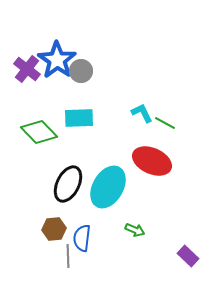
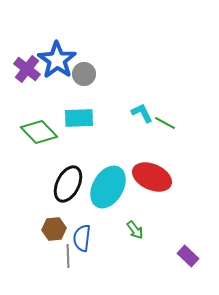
gray circle: moved 3 px right, 3 px down
red ellipse: moved 16 px down
green arrow: rotated 30 degrees clockwise
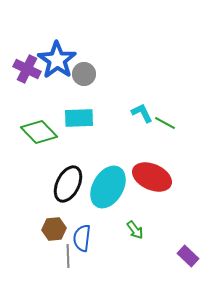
purple cross: rotated 12 degrees counterclockwise
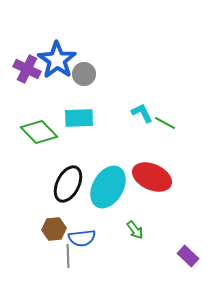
blue semicircle: rotated 104 degrees counterclockwise
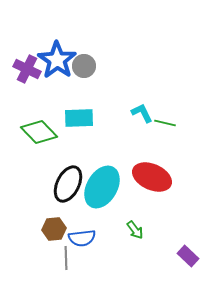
gray circle: moved 8 px up
green line: rotated 15 degrees counterclockwise
cyan ellipse: moved 6 px left
gray line: moved 2 px left, 2 px down
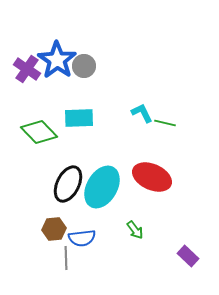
purple cross: rotated 8 degrees clockwise
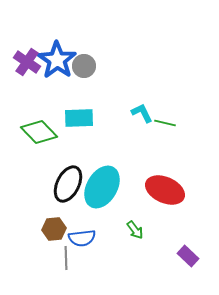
purple cross: moved 7 px up
red ellipse: moved 13 px right, 13 px down
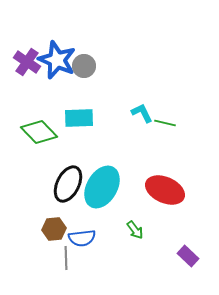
blue star: rotated 12 degrees counterclockwise
